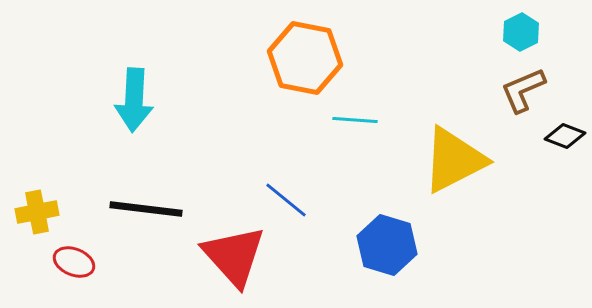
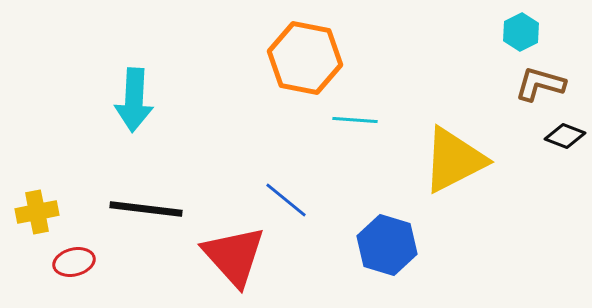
brown L-shape: moved 17 px right, 6 px up; rotated 39 degrees clockwise
red ellipse: rotated 36 degrees counterclockwise
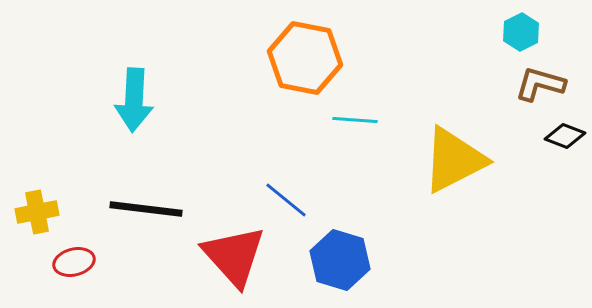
blue hexagon: moved 47 px left, 15 px down
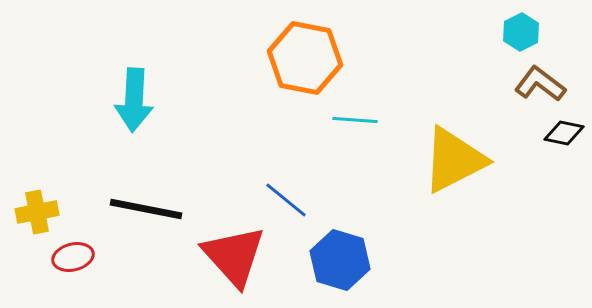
brown L-shape: rotated 21 degrees clockwise
black diamond: moved 1 px left, 3 px up; rotated 9 degrees counterclockwise
black line: rotated 4 degrees clockwise
red ellipse: moved 1 px left, 5 px up
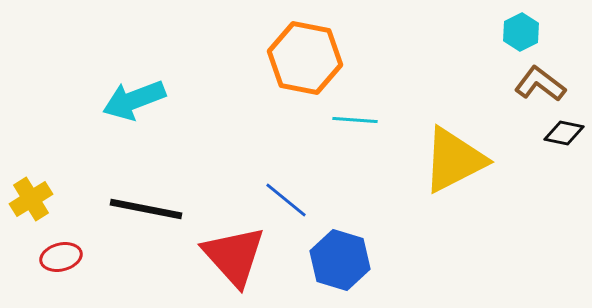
cyan arrow: rotated 66 degrees clockwise
yellow cross: moved 6 px left, 13 px up; rotated 21 degrees counterclockwise
red ellipse: moved 12 px left
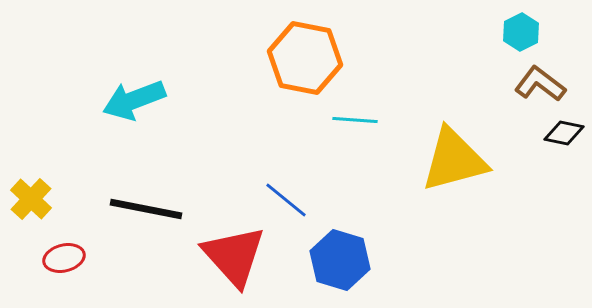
yellow triangle: rotated 12 degrees clockwise
yellow cross: rotated 15 degrees counterclockwise
red ellipse: moved 3 px right, 1 px down
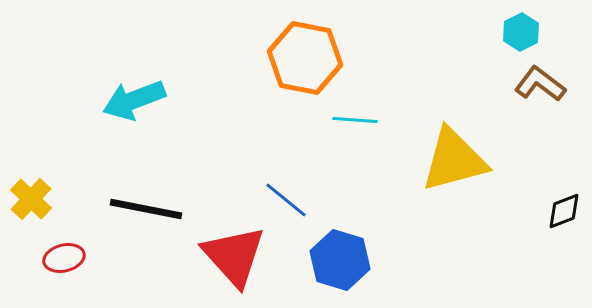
black diamond: moved 78 px down; rotated 33 degrees counterclockwise
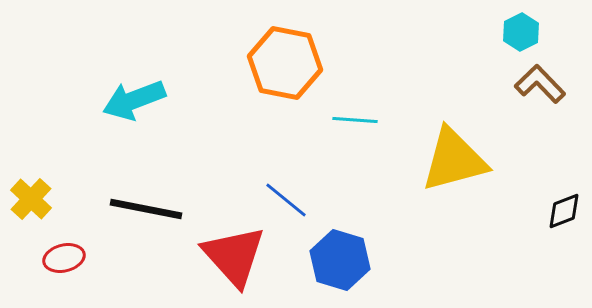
orange hexagon: moved 20 px left, 5 px down
brown L-shape: rotated 9 degrees clockwise
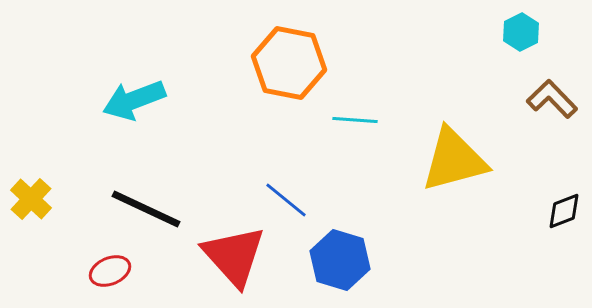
orange hexagon: moved 4 px right
brown L-shape: moved 12 px right, 15 px down
black line: rotated 14 degrees clockwise
red ellipse: moved 46 px right, 13 px down; rotated 9 degrees counterclockwise
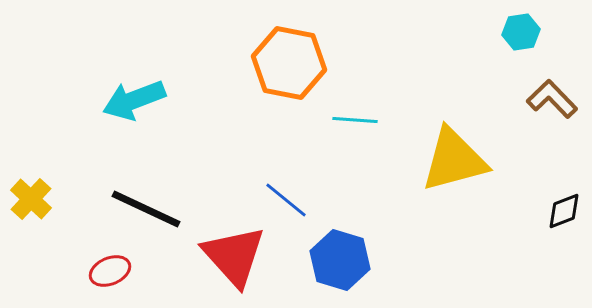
cyan hexagon: rotated 18 degrees clockwise
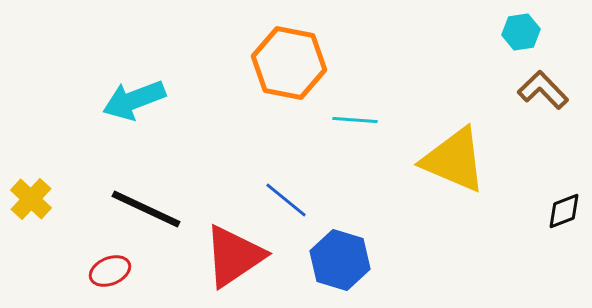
brown L-shape: moved 9 px left, 9 px up
yellow triangle: rotated 38 degrees clockwise
red triangle: rotated 38 degrees clockwise
